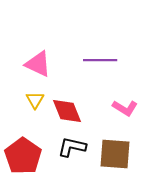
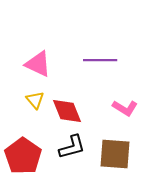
yellow triangle: rotated 12 degrees counterclockwise
black L-shape: rotated 152 degrees clockwise
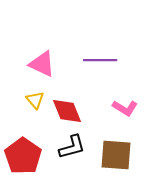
pink triangle: moved 4 px right
brown square: moved 1 px right, 1 px down
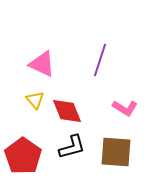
purple line: rotated 72 degrees counterclockwise
brown square: moved 3 px up
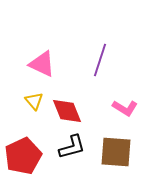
yellow triangle: moved 1 px left, 1 px down
red pentagon: rotated 12 degrees clockwise
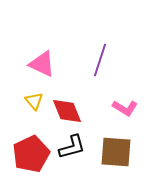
red pentagon: moved 8 px right, 2 px up
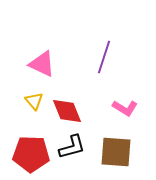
purple line: moved 4 px right, 3 px up
red pentagon: rotated 27 degrees clockwise
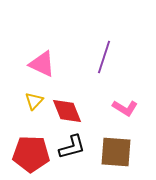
yellow triangle: rotated 24 degrees clockwise
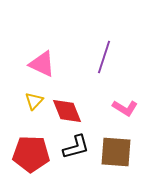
black L-shape: moved 4 px right
